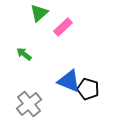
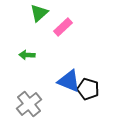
green arrow: moved 3 px right, 1 px down; rotated 35 degrees counterclockwise
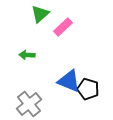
green triangle: moved 1 px right, 1 px down
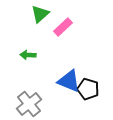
green arrow: moved 1 px right
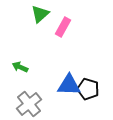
pink rectangle: rotated 18 degrees counterclockwise
green arrow: moved 8 px left, 12 px down; rotated 21 degrees clockwise
blue triangle: moved 4 px down; rotated 20 degrees counterclockwise
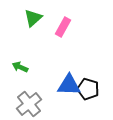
green triangle: moved 7 px left, 4 px down
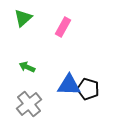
green triangle: moved 10 px left
green arrow: moved 7 px right
